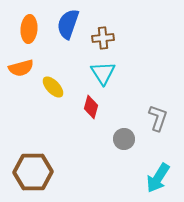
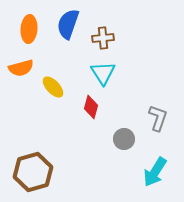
brown hexagon: rotated 15 degrees counterclockwise
cyan arrow: moved 3 px left, 6 px up
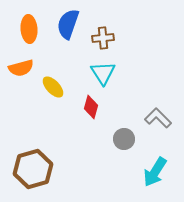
orange ellipse: rotated 8 degrees counterclockwise
gray L-shape: rotated 64 degrees counterclockwise
brown hexagon: moved 3 px up
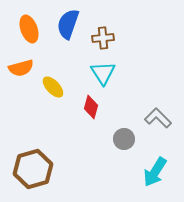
orange ellipse: rotated 16 degrees counterclockwise
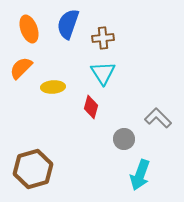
orange semicircle: rotated 150 degrees clockwise
yellow ellipse: rotated 50 degrees counterclockwise
cyan arrow: moved 15 px left, 3 px down; rotated 12 degrees counterclockwise
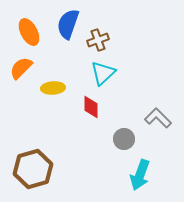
orange ellipse: moved 3 px down; rotated 8 degrees counterclockwise
brown cross: moved 5 px left, 2 px down; rotated 15 degrees counterclockwise
cyan triangle: rotated 20 degrees clockwise
yellow ellipse: moved 1 px down
red diamond: rotated 15 degrees counterclockwise
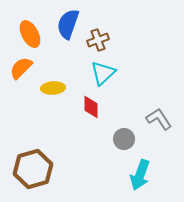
orange ellipse: moved 1 px right, 2 px down
gray L-shape: moved 1 px right, 1 px down; rotated 12 degrees clockwise
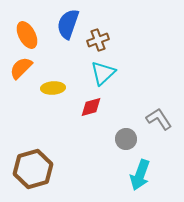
orange ellipse: moved 3 px left, 1 px down
red diamond: rotated 75 degrees clockwise
gray circle: moved 2 px right
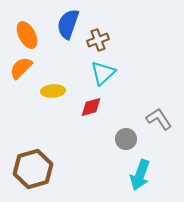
yellow ellipse: moved 3 px down
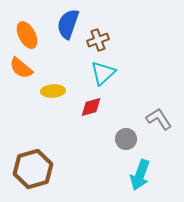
orange semicircle: rotated 95 degrees counterclockwise
